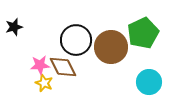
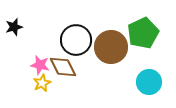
pink star: rotated 18 degrees clockwise
yellow star: moved 2 px left; rotated 24 degrees clockwise
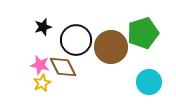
black star: moved 29 px right
green pentagon: rotated 8 degrees clockwise
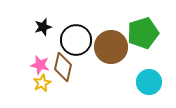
brown diamond: rotated 40 degrees clockwise
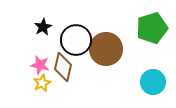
black star: rotated 12 degrees counterclockwise
green pentagon: moved 9 px right, 5 px up
brown circle: moved 5 px left, 2 px down
cyan circle: moved 4 px right
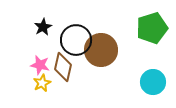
brown circle: moved 5 px left, 1 px down
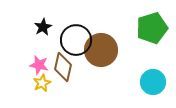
pink star: moved 1 px left
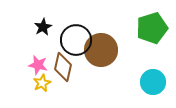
pink star: moved 1 px left
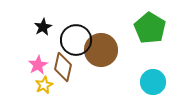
green pentagon: moved 2 px left; rotated 24 degrees counterclockwise
pink star: rotated 30 degrees clockwise
yellow star: moved 2 px right, 2 px down
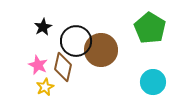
black circle: moved 1 px down
pink star: rotated 18 degrees counterclockwise
yellow star: moved 1 px right, 2 px down
